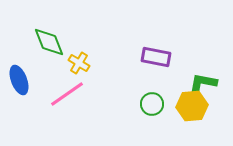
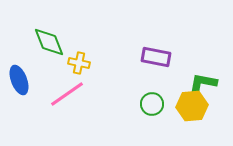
yellow cross: rotated 20 degrees counterclockwise
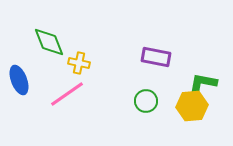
green circle: moved 6 px left, 3 px up
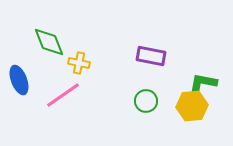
purple rectangle: moved 5 px left, 1 px up
pink line: moved 4 px left, 1 px down
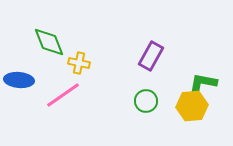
purple rectangle: rotated 72 degrees counterclockwise
blue ellipse: rotated 64 degrees counterclockwise
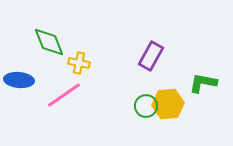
pink line: moved 1 px right
green circle: moved 5 px down
yellow hexagon: moved 24 px left, 2 px up
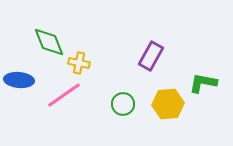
green circle: moved 23 px left, 2 px up
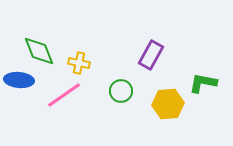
green diamond: moved 10 px left, 9 px down
purple rectangle: moved 1 px up
green circle: moved 2 px left, 13 px up
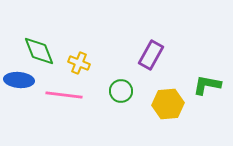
yellow cross: rotated 10 degrees clockwise
green L-shape: moved 4 px right, 2 px down
pink line: rotated 42 degrees clockwise
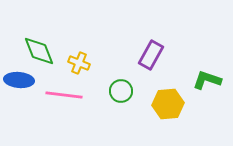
green L-shape: moved 5 px up; rotated 8 degrees clockwise
